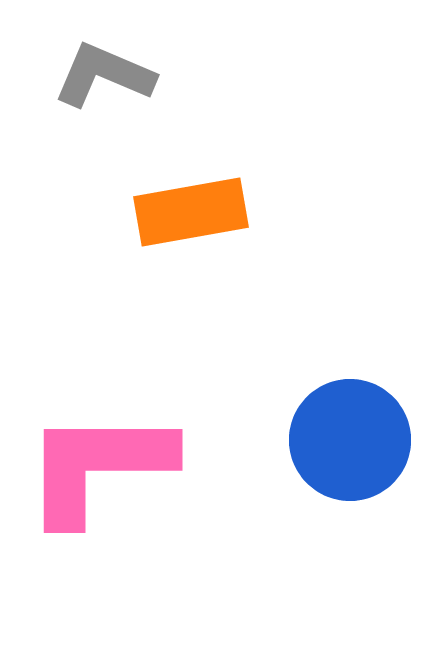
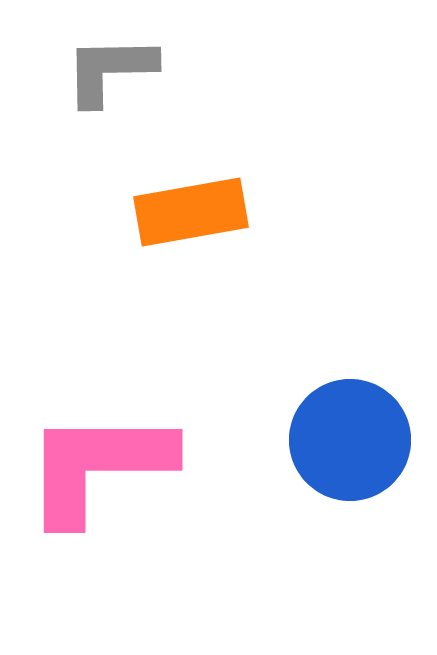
gray L-shape: moved 6 px right, 5 px up; rotated 24 degrees counterclockwise
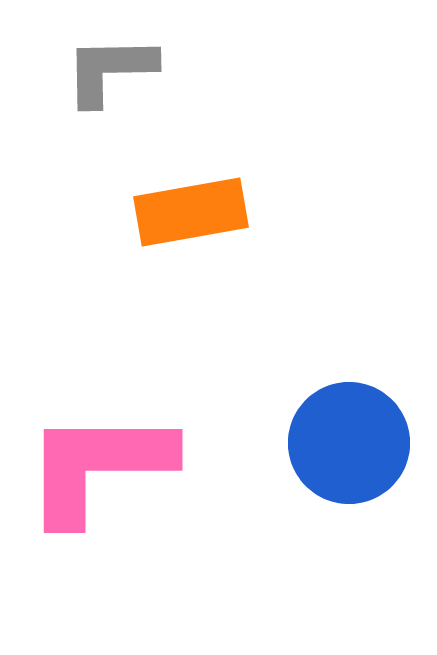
blue circle: moved 1 px left, 3 px down
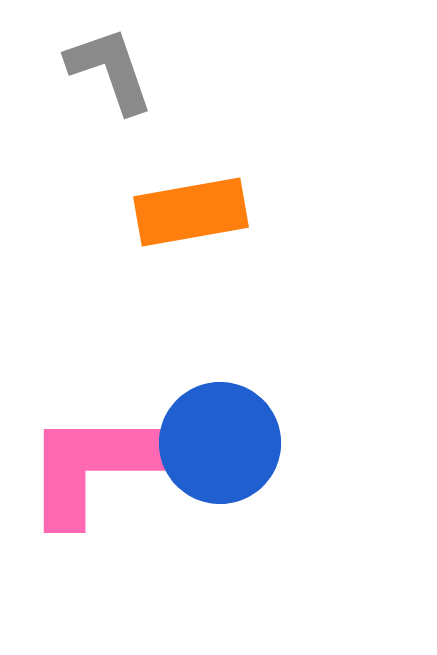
gray L-shape: rotated 72 degrees clockwise
blue circle: moved 129 px left
